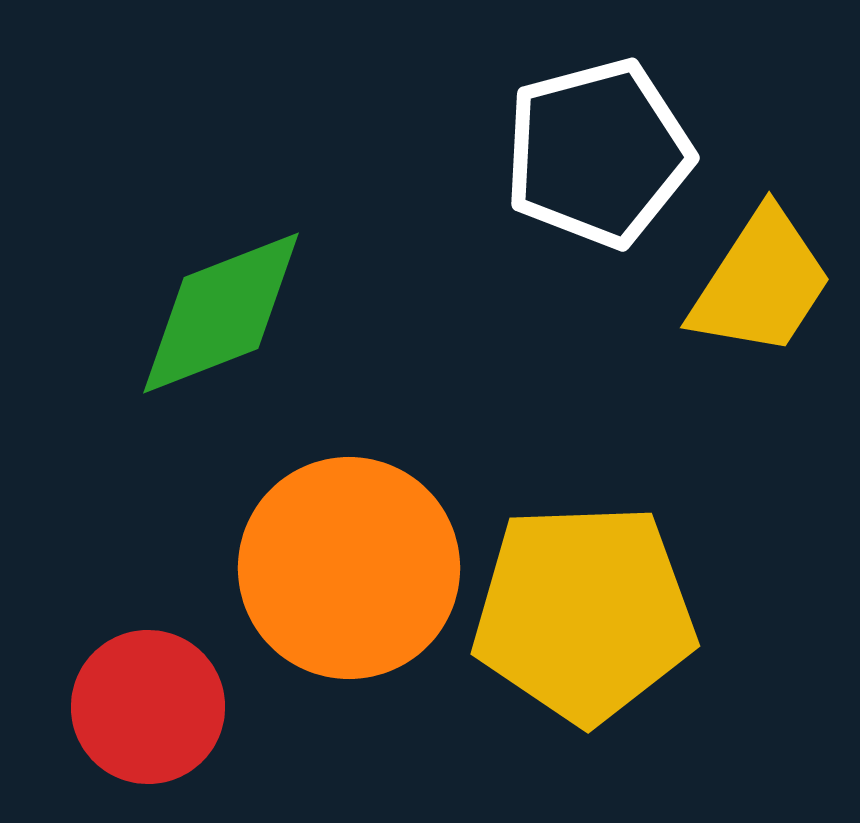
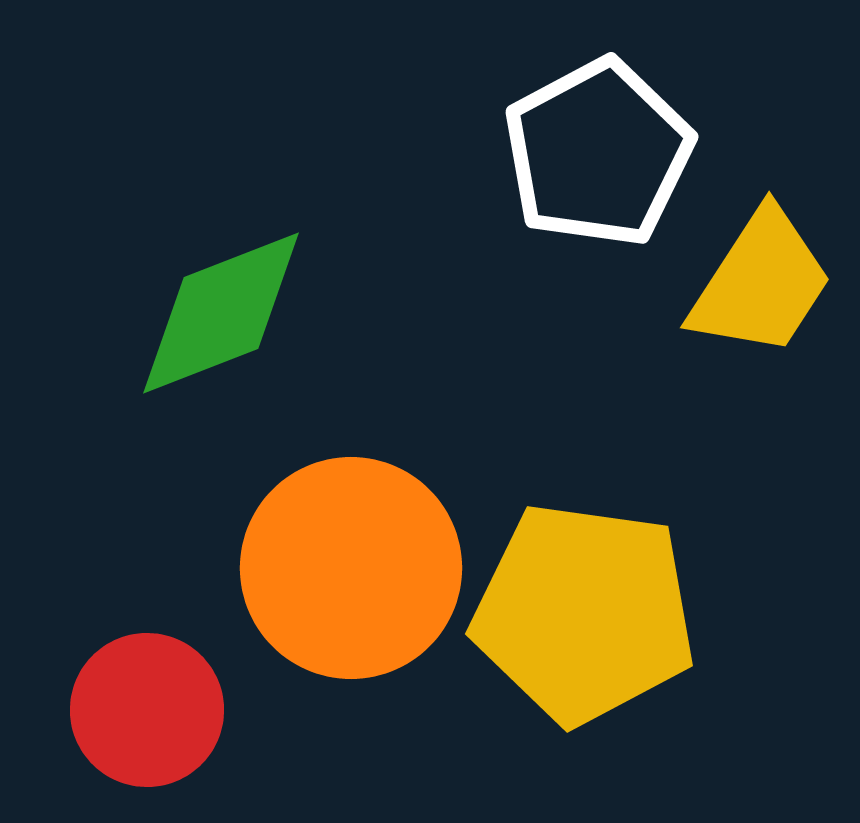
white pentagon: rotated 13 degrees counterclockwise
orange circle: moved 2 px right
yellow pentagon: rotated 10 degrees clockwise
red circle: moved 1 px left, 3 px down
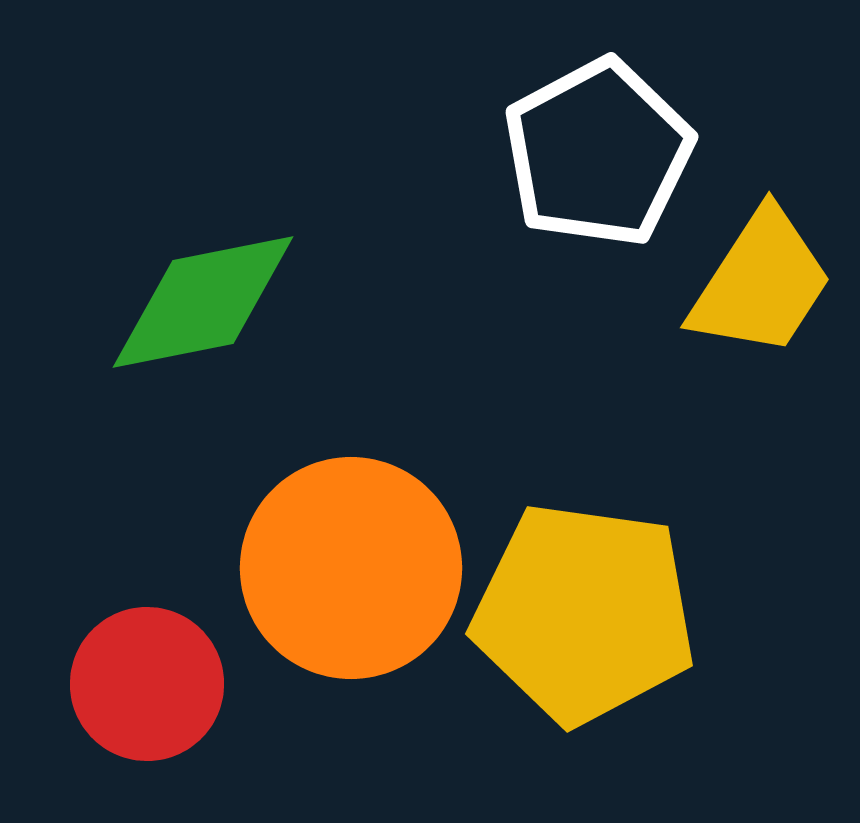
green diamond: moved 18 px left, 11 px up; rotated 10 degrees clockwise
red circle: moved 26 px up
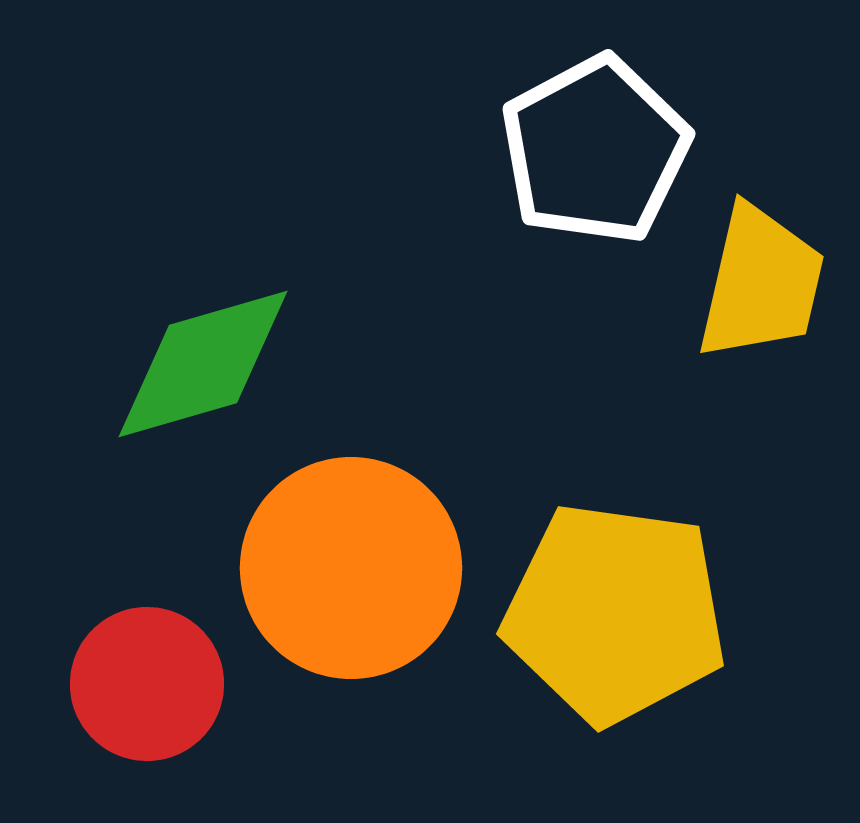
white pentagon: moved 3 px left, 3 px up
yellow trapezoid: rotated 20 degrees counterclockwise
green diamond: moved 62 px down; rotated 5 degrees counterclockwise
yellow pentagon: moved 31 px right
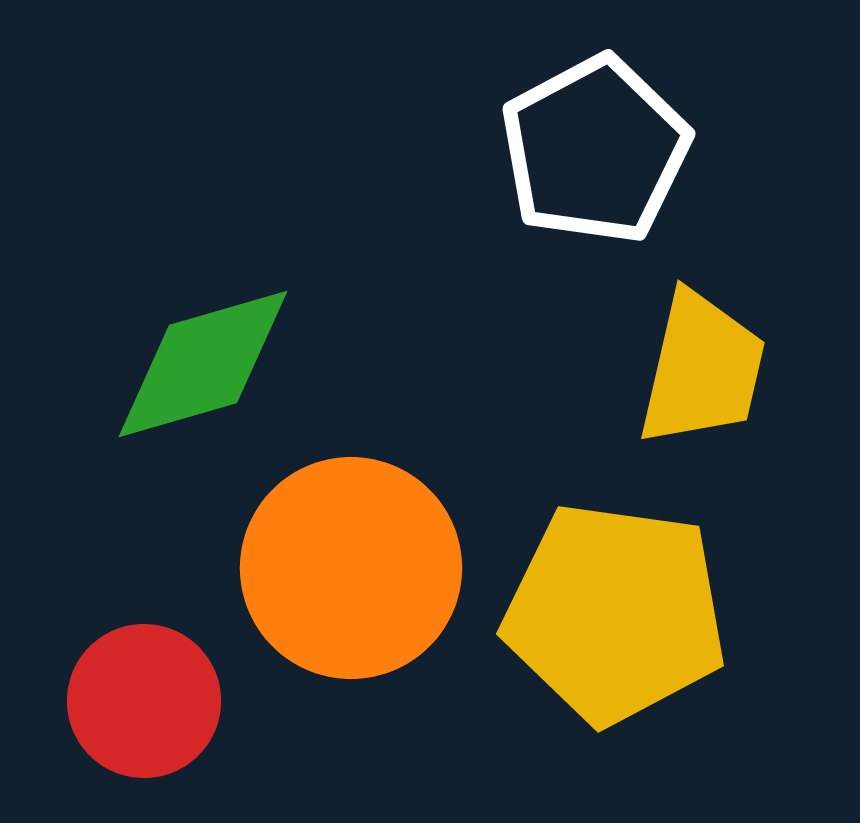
yellow trapezoid: moved 59 px left, 86 px down
red circle: moved 3 px left, 17 px down
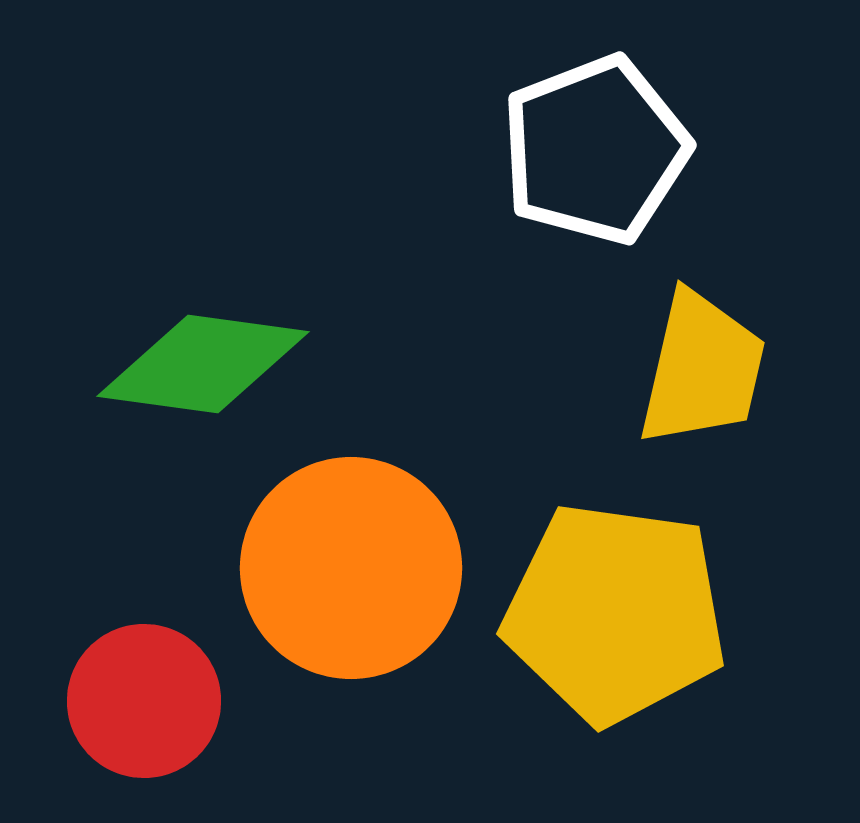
white pentagon: rotated 7 degrees clockwise
green diamond: rotated 24 degrees clockwise
